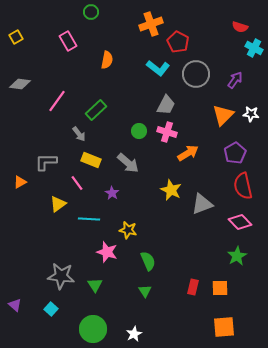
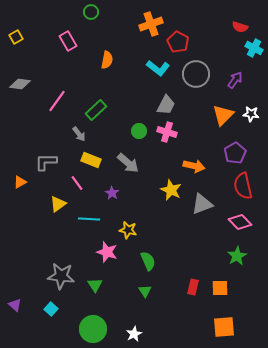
orange arrow at (188, 153): moved 6 px right, 13 px down; rotated 45 degrees clockwise
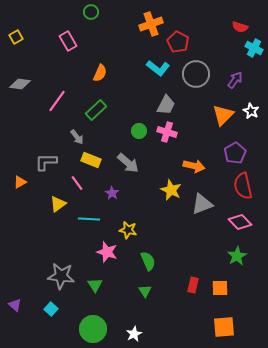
orange semicircle at (107, 60): moved 7 px left, 13 px down; rotated 12 degrees clockwise
white star at (251, 114): moved 3 px up; rotated 21 degrees clockwise
gray arrow at (79, 134): moved 2 px left, 3 px down
red rectangle at (193, 287): moved 2 px up
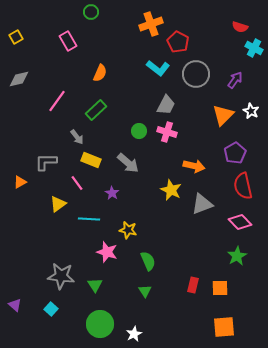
gray diamond at (20, 84): moved 1 px left, 5 px up; rotated 20 degrees counterclockwise
green circle at (93, 329): moved 7 px right, 5 px up
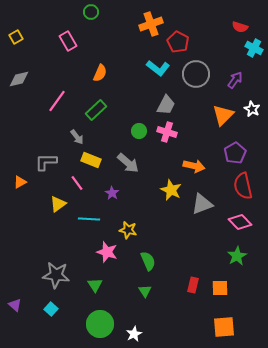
white star at (251, 111): moved 1 px right, 2 px up
gray star at (61, 276): moved 5 px left, 1 px up
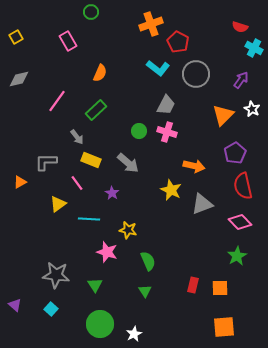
purple arrow at (235, 80): moved 6 px right
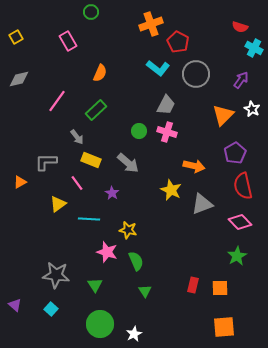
green semicircle at (148, 261): moved 12 px left
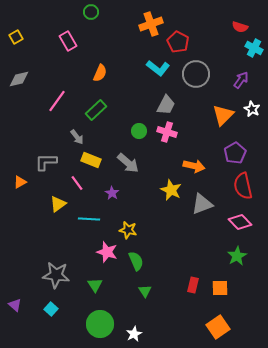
orange square at (224, 327): moved 6 px left; rotated 30 degrees counterclockwise
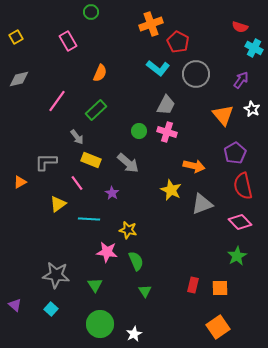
orange triangle at (223, 115): rotated 25 degrees counterclockwise
pink star at (107, 252): rotated 10 degrees counterclockwise
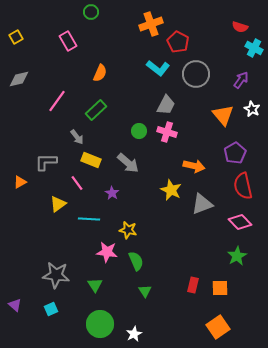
cyan square at (51, 309): rotated 24 degrees clockwise
